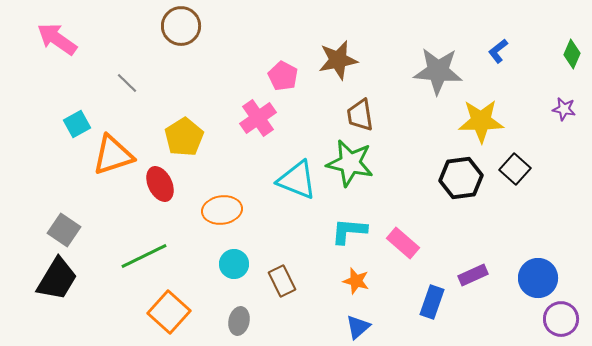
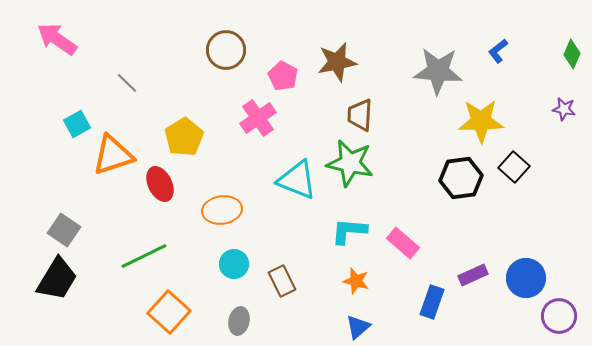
brown circle: moved 45 px right, 24 px down
brown star: moved 1 px left, 2 px down
brown trapezoid: rotated 12 degrees clockwise
black square: moved 1 px left, 2 px up
blue circle: moved 12 px left
purple circle: moved 2 px left, 3 px up
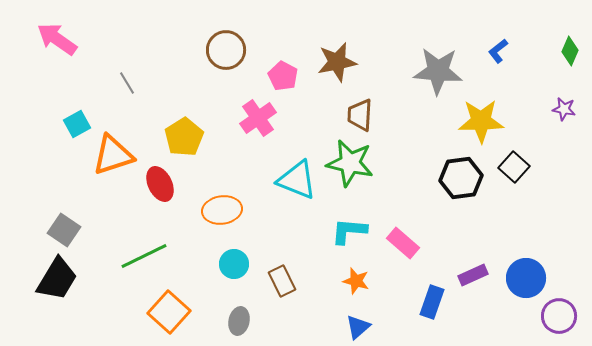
green diamond: moved 2 px left, 3 px up
gray line: rotated 15 degrees clockwise
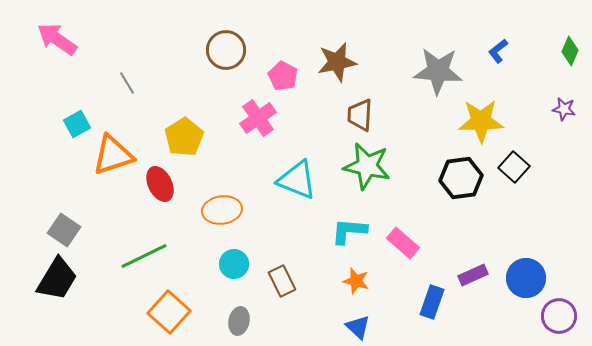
green star: moved 17 px right, 3 px down
blue triangle: rotated 36 degrees counterclockwise
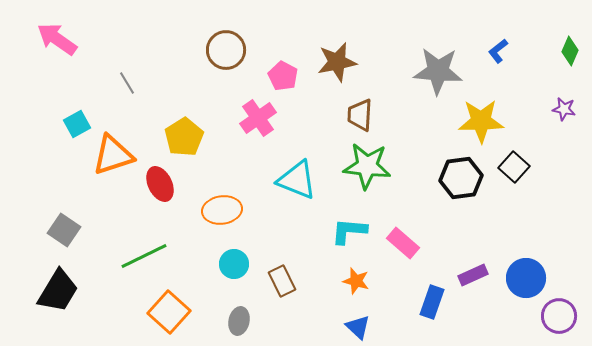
green star: rotated 6 degrees counterclockwise
black trapezoid: moved 1 px right, 12 px down
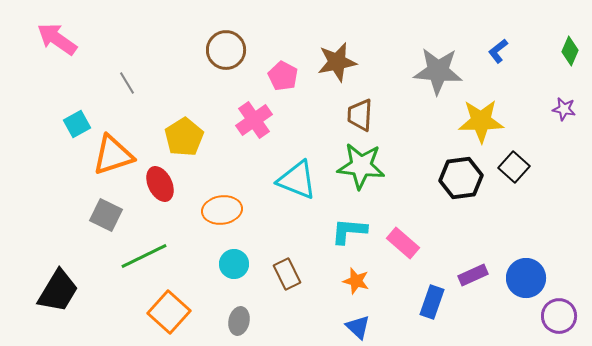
pink cross: moved 4 px left, 2 px down
green star: moved 6 px left
gray square: moved 42 px right, 15 px up; rotated 8 degrees counterclockwise
brown rectangle: moved 5 px right, 7 px up
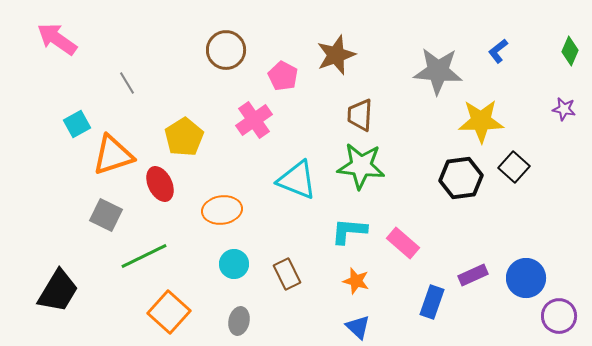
brown star: moved 1 px left, 7 px up; rotated 9 degrees counterclockwise
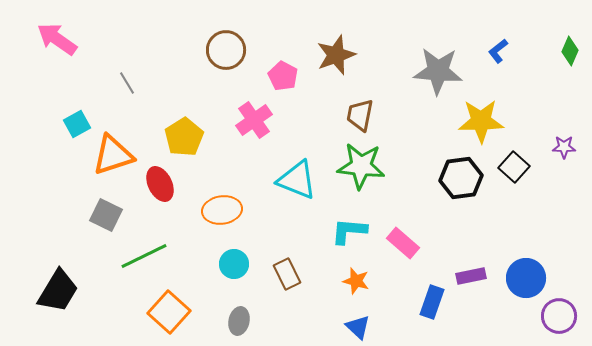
purple star: moved 38 px down; rotated 10 degrees counterclockwise
brown trapezoid: rotated 8 degrees clockwise
purple rectangle: moved 2 px left, 1 px down; rotated 12 degrees clockwise
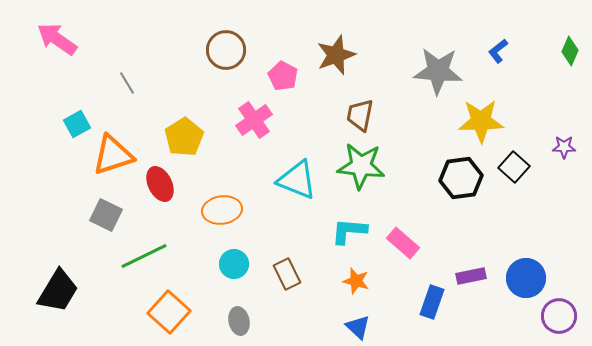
gray ellipse: rotated 24 degrees counterclockwise
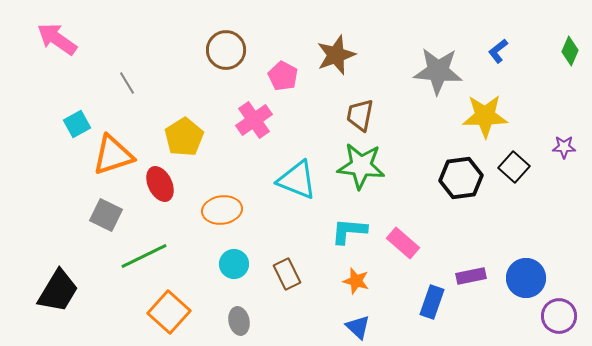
yellow star: moved 4 px right, 5 px up
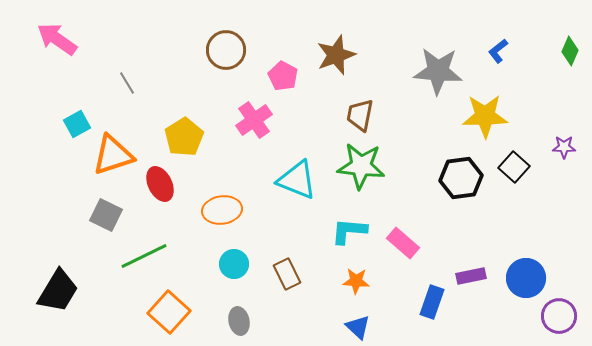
orange star: rotated 12 degrees counterclockwise
